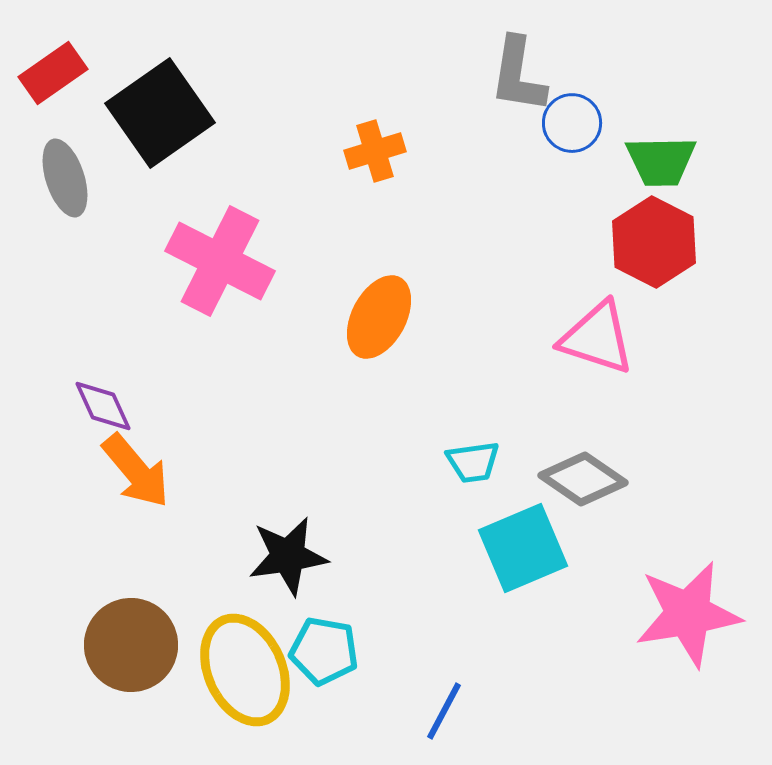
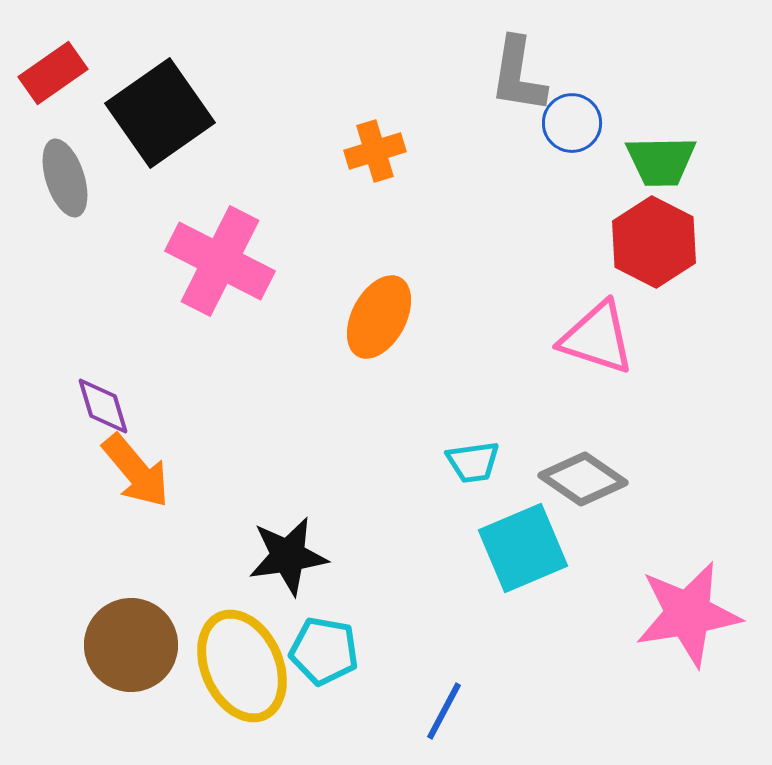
purple diamond: rotated 8 degrees clockwise
yellow ellipse: moved 3 px left, 4 px up
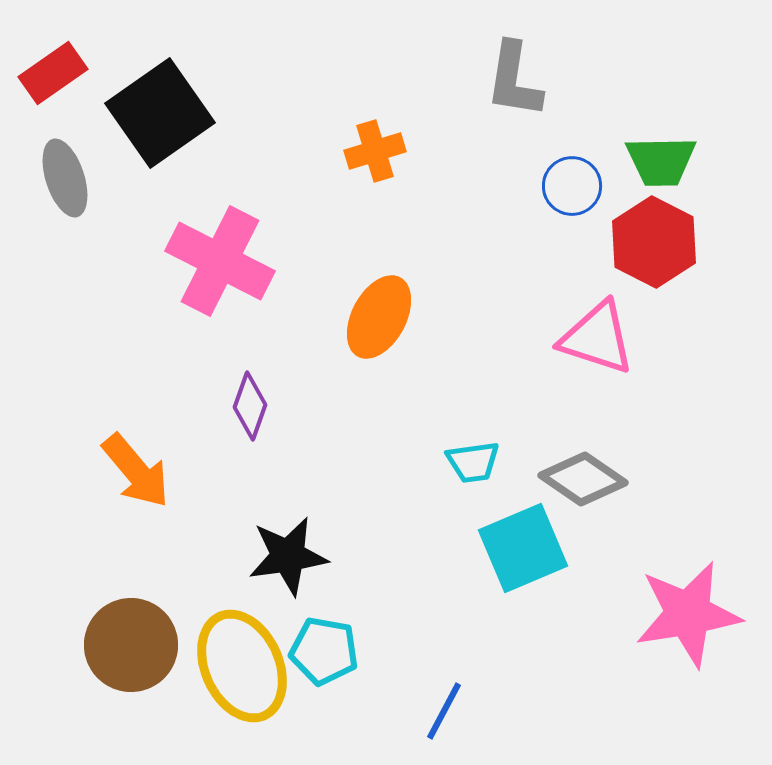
gray L-shape: moved 4 px left, 5 px down
blue circle: moved 63 px down
purple diamond: moved 147 px right; rotated 36 degrees clockwise
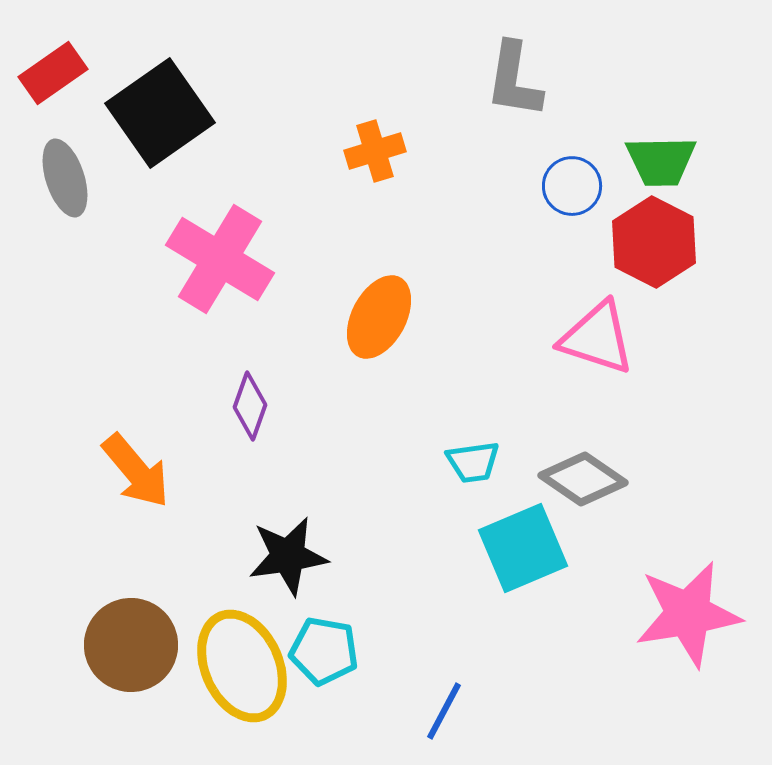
pink cross: moved 2 px up; rotated 4 degrees clockwise
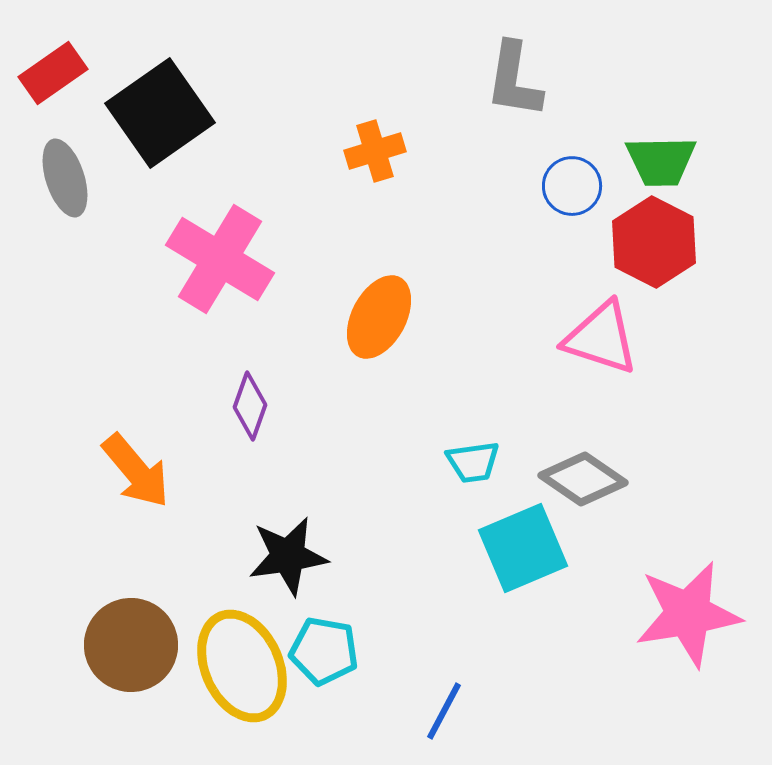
pink triangle: moved 4 px right
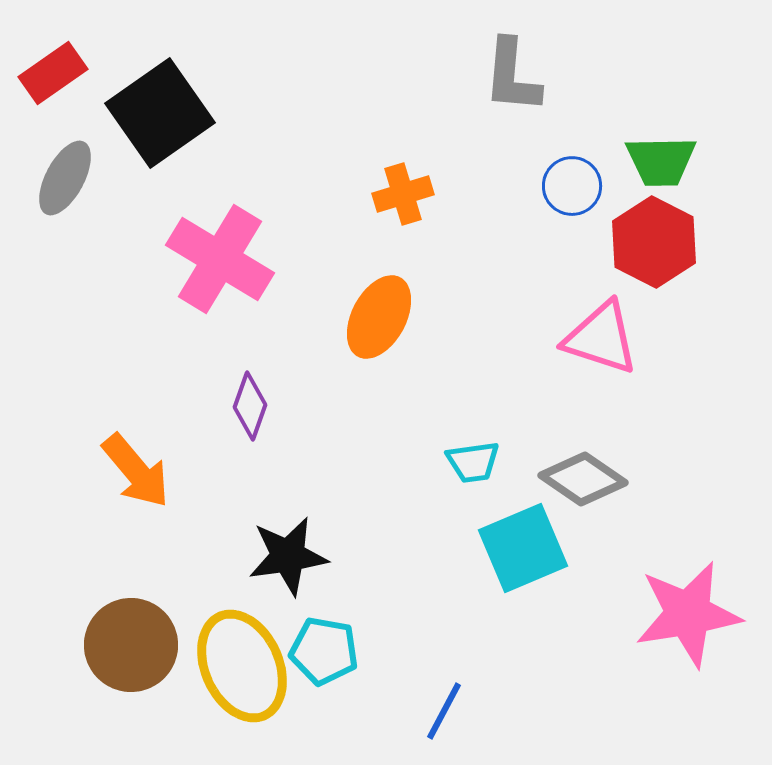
gray L-shape: moved 2 px left, 4 px up; rotated 4 degrees counterclockwise
orange cross: moved 28 px right, 43 px down
gray ellipse: rotated 46 degrees clockwise
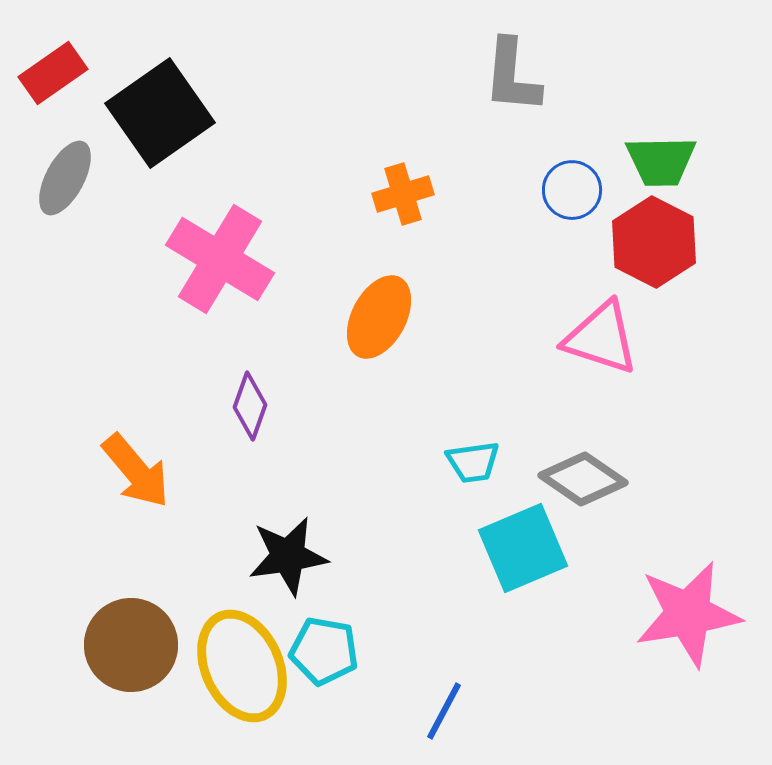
blue circle: moved 4 px down
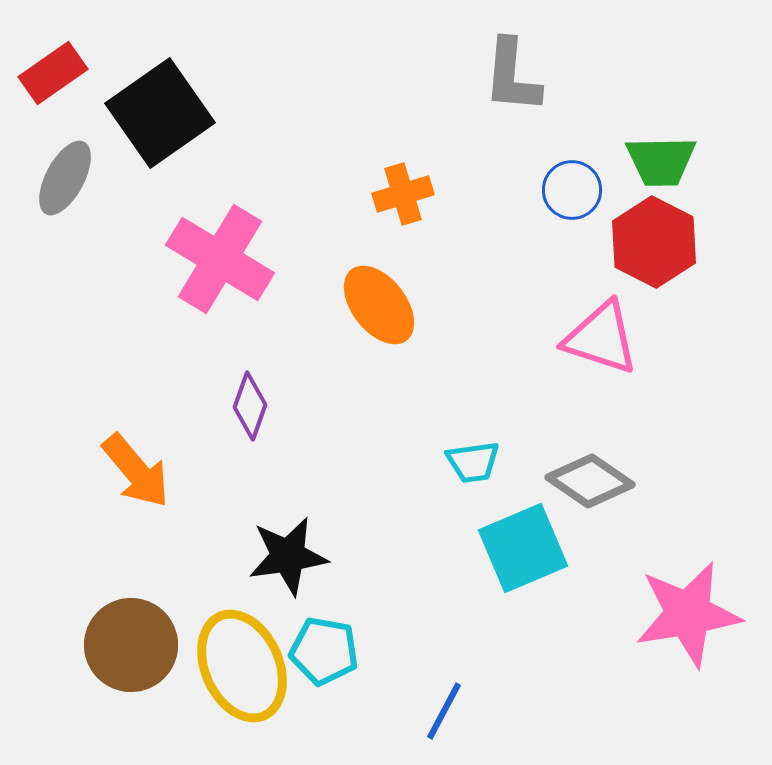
orange ellipse: moved 12 px up; rotated 66 degrees counterclockwise
gray diamond: moved 7 px right, 2 px down
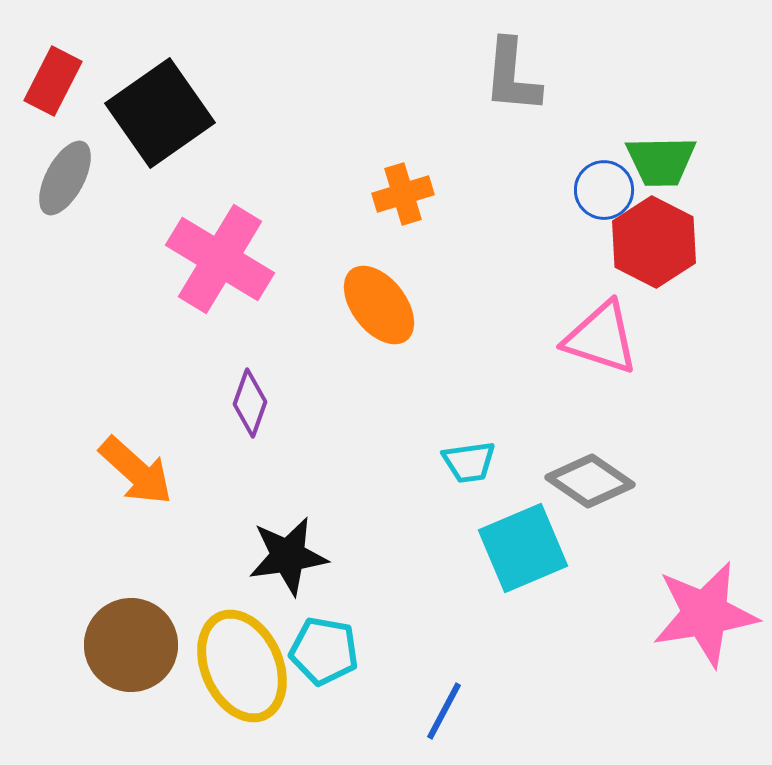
red rectangle: moved 8 px down; rotated 28 degrees counterclockwise
blue circle: moved 32 px right
purple diamond: moved 3 px up
cyan trapezoid: moved 4 px left
orange arrow: rotated 8 degrees counterclockwise
pink star: moved 17 px right
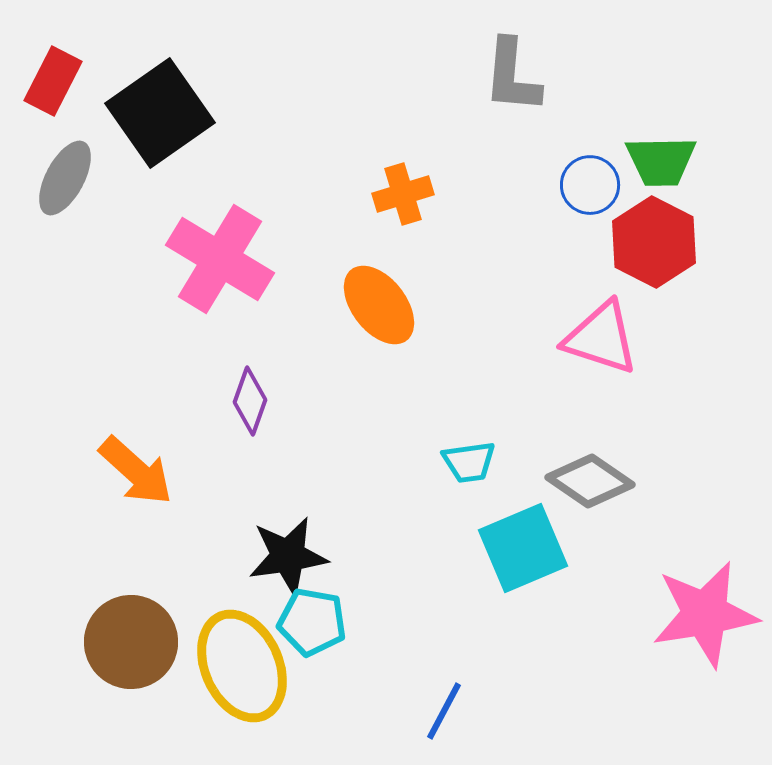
blue circle: moved 14 px left, 5 px up
purple diamond: moved 2 px up
brown circle: moved 3 px up
cyan pentagon: moved 12 px left, 29 px up
